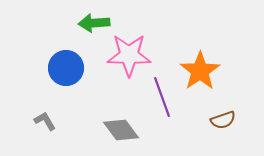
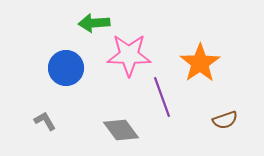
orange star: moved 8 px up
brown semicircle: moved 2 px right
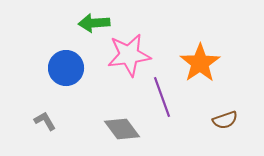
pink star: rotated 9 degrees counterclockwise
gray diamond: moved 1 px right, 1 px up
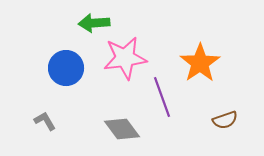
pink star: moved 4 px left, 3 px down
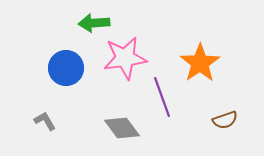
gray diamond: moved 1 px up
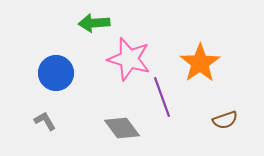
pink star: moved 4 px right, 1 px down; rotated 24 degrees clockwise
blue circle: moved 10 px left, 5 px down
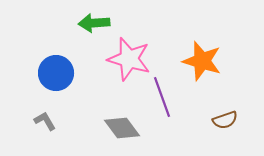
orange star: moved 2 px right, 2 px up; rotated 21 degrees counterclockwise
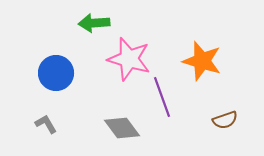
gray L-shape: moved 1 px right, 3 px down
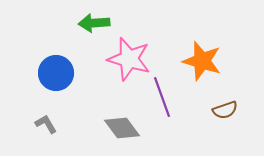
brown semicircle: moved 10 px up
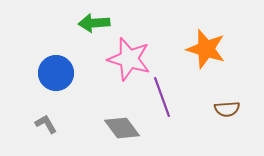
orange star: moved 4 px right, 12 px up
brown semicircle: moved 2 px right, 1 px up; rotated 15 degrees clockwise
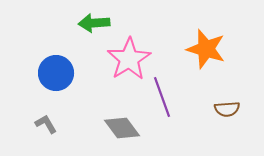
pink star: rotated 24 degrees clockwise
